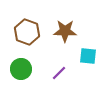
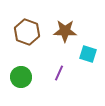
cyan square: moved 2 px up; rotated 12 degrees clockwise
green circle: moved 8 px down
purple line: rotated 21 degrees counterclockwise
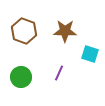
brown hexagon: moved 3 px left, 1 px up
cyan square: moved 2 px right
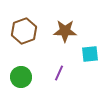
brown hexagon: rotated 20 degrees clockwise
cyan square: rotated 24 degrees counterclockwise
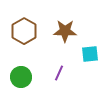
brown hexagon: rotated 10 degrees counterclockwise
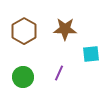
brown star: moved 2 px up
cyan square: moved 1 px right
green circle: moved 2 px right
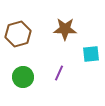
brown hexagon: moved 6 px left, 3 px down; rotated 15 degrees clockwise
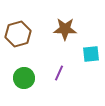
green circle: moved 1 px right, 1 px down
